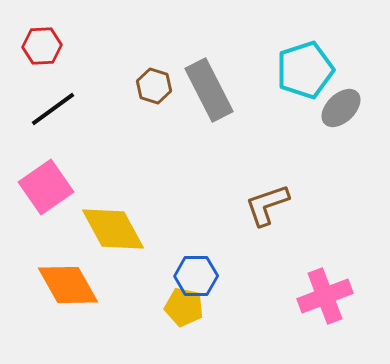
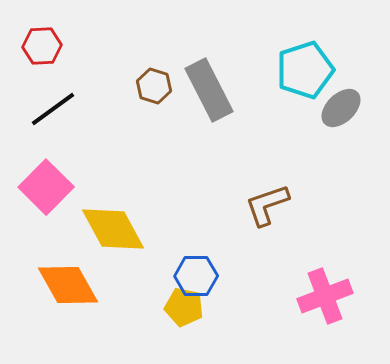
pink square: rotated 10 degrees counterclockwise
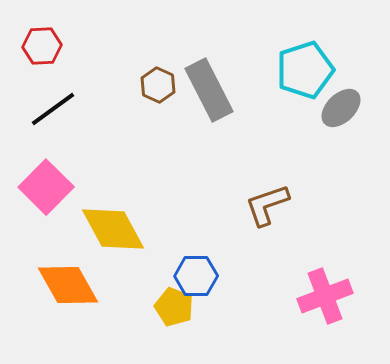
brown hexagon: moved 4 px right, 1 px up; rotated 8 degrees clockwise
yellow pentagon: moved 10 px left; rotated 9 degrees clockwise
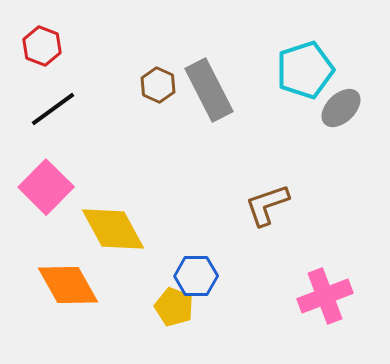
red hexagon: rotated 24 degrees clockwise
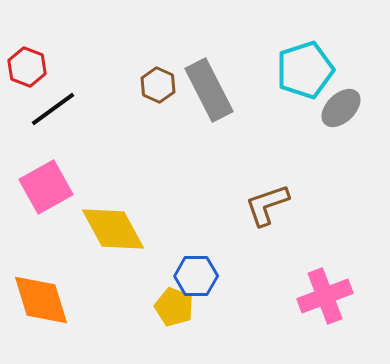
red hexagon: moved 15 px left, 21 px down
pink square: rotated 16 degrees clockwise
orange diamond: moved 27 px left, 15 px down; rotated 12 degrees clockwise
